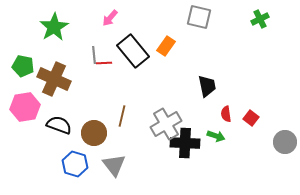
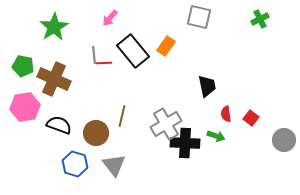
brown circle: moved 2 px right
gray circle: moved 1 px left, 2 px up
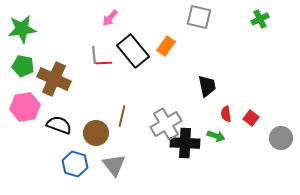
green star: moved 32 px left, 2 px down; rotated 24 degrees clockwise
gray circle: moved 3 px left, 2 px up
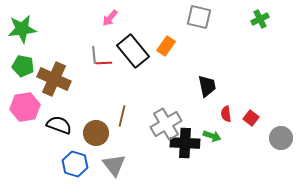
green arrow: moved 4 px left
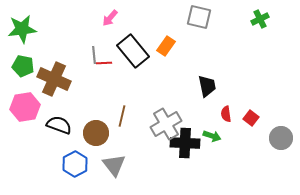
blue hexagon: rotated 15 degrees clockwise
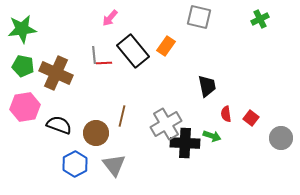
brown cross: moved 2 px right, 6 px up
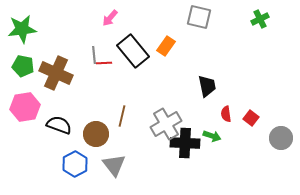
brown circle: moved 1 px down
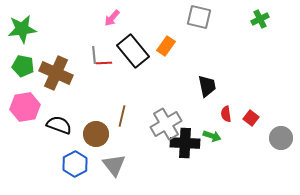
pink arrow: moved 2 px right
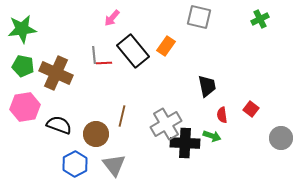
red semicircle: moved 4 px left, 1 px down
red square: moved 9 px up
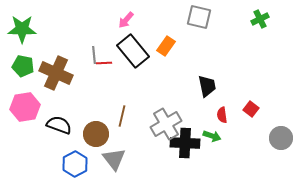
pink arrow: moved 14 px right, 2 px down
green star: rotated 8 degrees clockwise
gray triangle: moved 6 px up
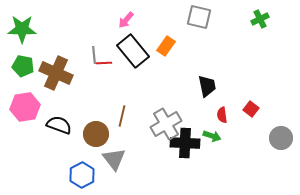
blue hexagon: moved 7 px right, 11 px down
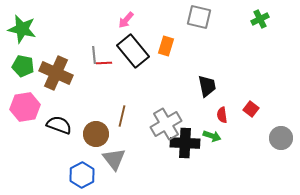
green star: rotated 12 degrees clockwise
orange rectangle: rotated 18 degrees counterclockwise
